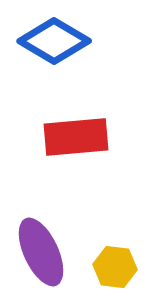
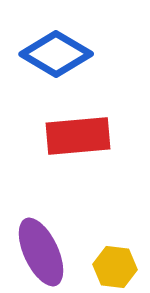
blue diamond: moved 2 px right, 13 px down
red rectangle: moved 2 px right, 1 px up
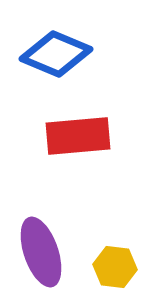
blue diamond: rotated 8 degrees counterclockwise
purple ellipse: rotated 6 degrees clockwise
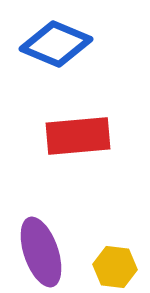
blue diamond: moved 10 px up
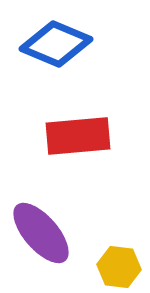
purple ellipse: moved 19 px up; rotated 22 degrees counterclockwise
yellow hexagon: moved 4 px right
